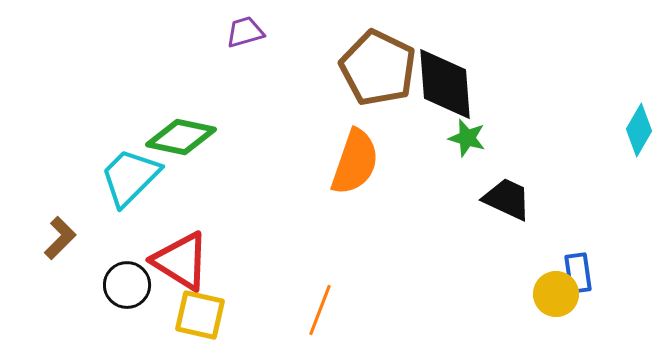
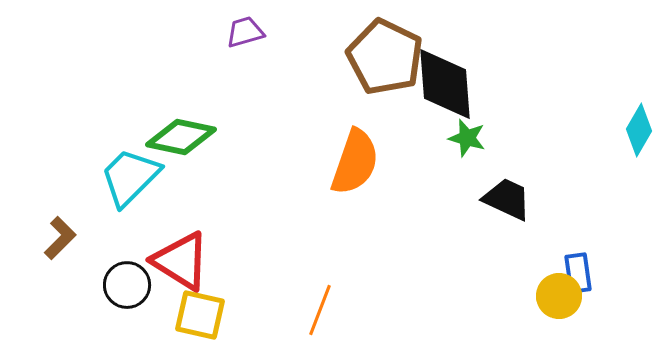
brown pentagon: moved 7 px right, 11 px up
yellow circle: moved 3 px right, 2 px down
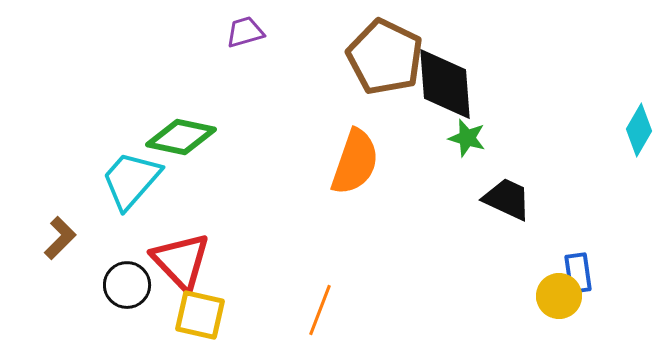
cyan trapezoid: moved 1 px right, 3 px down; rotated 4 degrees counterclockwise
red triangle: rotated 14 degrees clockwise
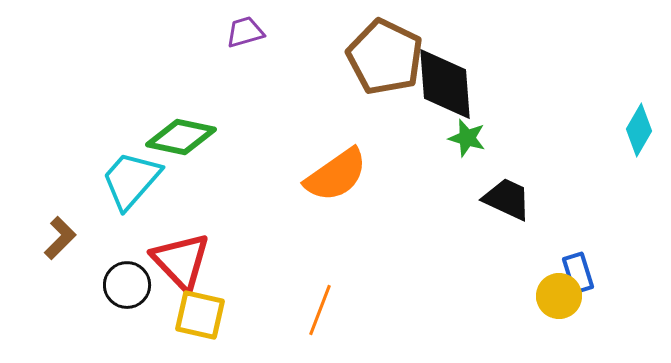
orange semicircle: moved 19 px left, 13 px down; rotated 36 degrees clockwise
blue rectangle: rotated 9 degrees counterclockwise
